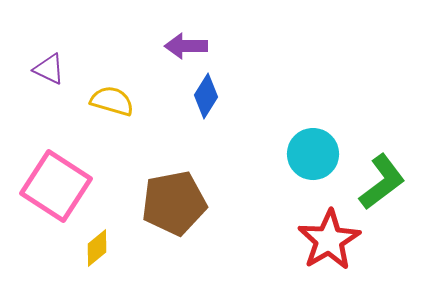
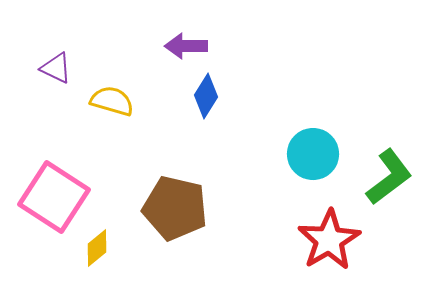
purple triangle: moved 7 px right, 1 px up
green L-shape: moved 7 px right, 5 px up
pink square: moved 2 px left, 11 px down
brown pentagon: moved 1 px right, 5 px down; rotated 24 degrees clockwise
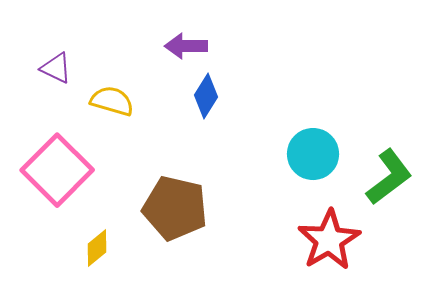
pink square: moved 3 px right, 27 px up; rotated 12 degrees clockwise
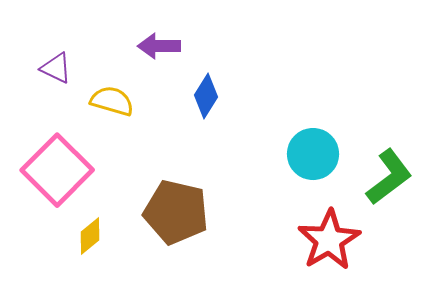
purple arrow: moved 27 px left
brown pentagon: moved 1 px right, 4 px down
yellow diamond: moved 7 px left, 12 px up
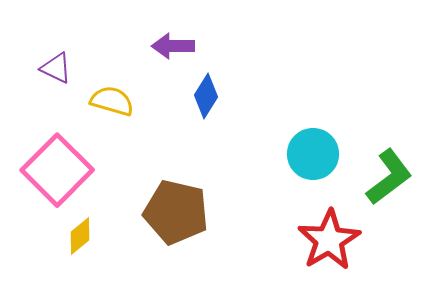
purple arrow: moved 14 px right
yellow diamond: moved 10 px left
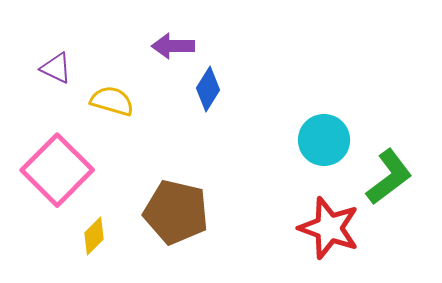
blue diamond: moved 2 px right, 7 px up
cyan circle: moved 11 px right, 14 px up
yellow diamond: moved 14 px right; rotated 6 degrees counterclockwise
red star: moved 12 px up; rotated 22 degrees counterclockwise
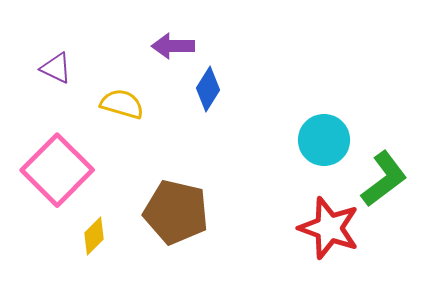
yellow semicircle: moved 10 px right, 3 px down
green L-shape: moved 5 px left, 2 px down
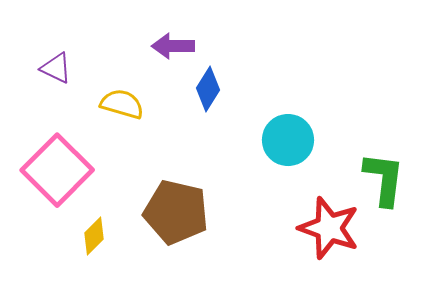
cyan circle: moved 36 px left
green L-shape: rotated 46 degrees counterclockwise
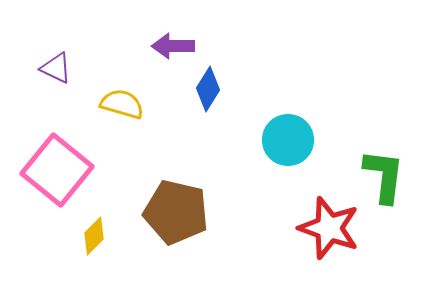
pink square: rotated 6 degrees counterclockwise
green L-shape: moved 3 px up
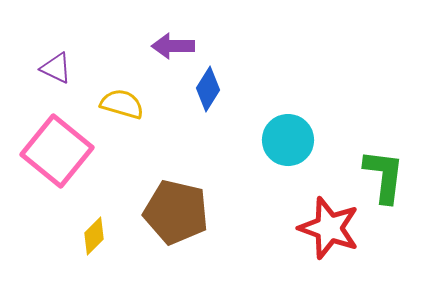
pink square: moved 19 px up
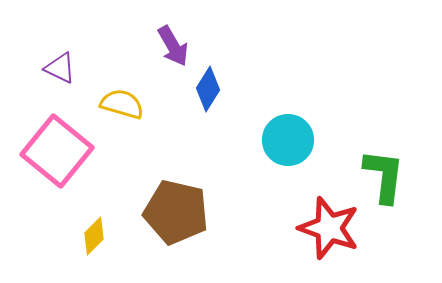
purple arrow: rotated 120 degrees counterclockwise
purple triangle: moved 4 px right
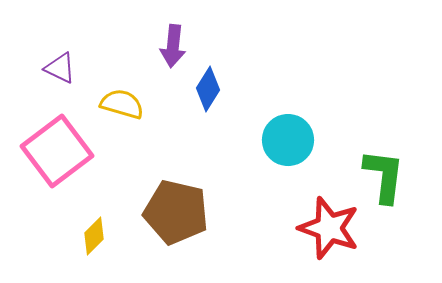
purple arrow: rotated 36 degrees clockwise
pink square: rotated 14 degrees clockwise
